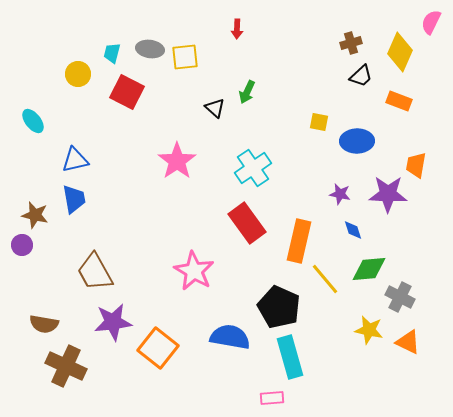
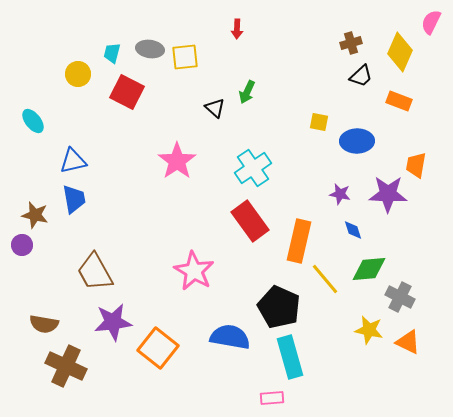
blue triangle at (75, 160): moved 2 px left, 1 px down
red rectangle at (247, 223): moved 3 px right, 2 px up
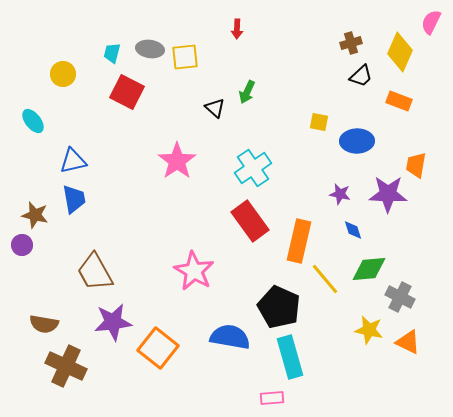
yellow circle at (78, 74): moved 15 px left
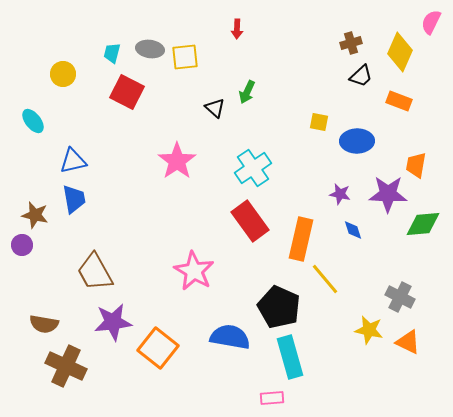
orange rectangle at (299, 241): moved 2 px right, 2 px up
green diamond at (369, 269): moved 54 px right, 45 px up
